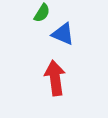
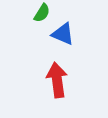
red arrow: moved 2 px right, 2 px down
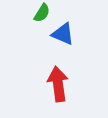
red arrow: moved 1 px right, 4 px down
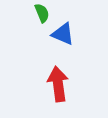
green semicircle: rotated 54 degrees counterclockwise
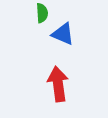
green semicircle: rotated 18 degrees clockwise
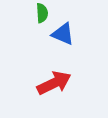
red arrow: moved 4 px left, 1 px up; rotated 72 degrees clockwise
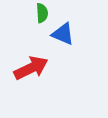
red arrow: moved 23 px left, 15 px up
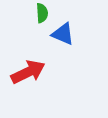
red arrow: moved 3 px left, 4 px down
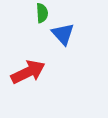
blue triangle: rotated 25 degrees clockwise
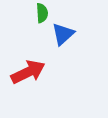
blue triangle: rotated 30 degrees clockwise
